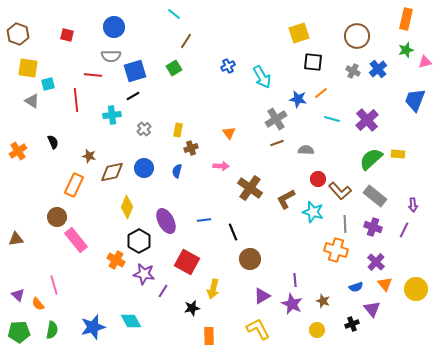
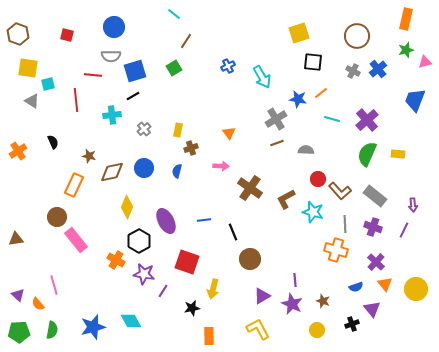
green semicircle at (371, 159): moved 4 px left, 5 px up; rotated 25 degrees counterclockwise
red square at (187, 262): rotated 10 degrees counterclockwise
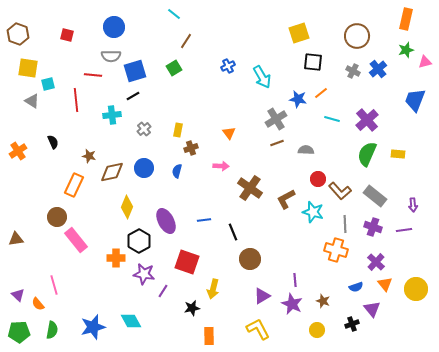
purple line at (404, 230): rotated 56 degrees clockwise
orange cross at (116, 260): moved 2 px up; rotated 30 degrees counterclockwise
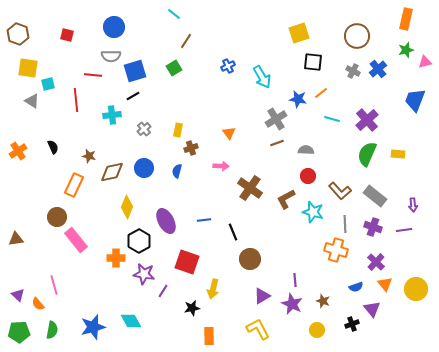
black semicircle at (53, 142): moved 5 px down
red circle at (318, 179): moved 10 px left, 3 px up
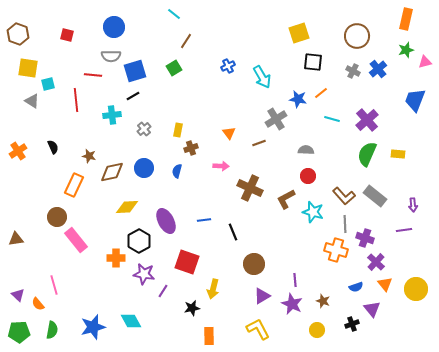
brown line at (277, 143): moved 18 px left
brown cross at (250, 188): rotated 10 degrees counterclockwise
brown L-shape at (340, 191): moved 4 px right, 5 px down
yellow diamond at (127, 207): rotated 65 degrees clockwise
purple cross at (373, 227): moved 8 px left, 11 px down
brown circle at (250, 259): moved 4 px right, 5 px down
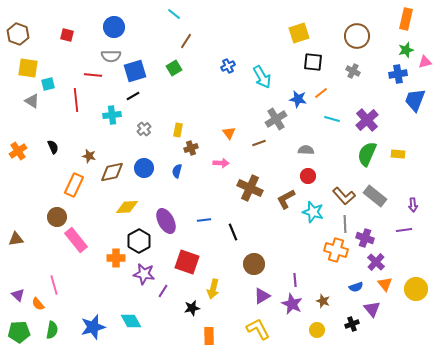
blue cross at (378, 69): moved 20 px right, 5 px down; rotated 30 degrees clockwise
pink arrow at (221, 166): moved 3 px up
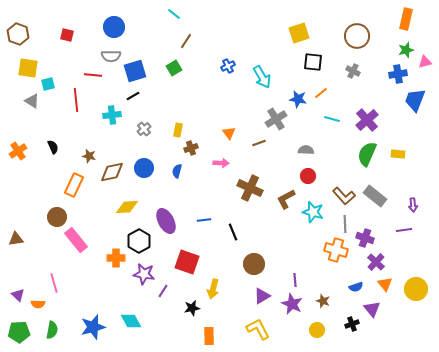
pink line at (54, 285): moved 2 px up
orange semicircle at (38, 304): rotated 48 degrees counterclockwise
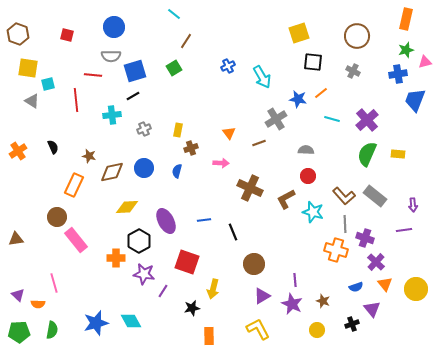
gray cross at (144, 129): rotated 16 degrees clockwise
blue star at (93, 327): moved 3 px right, 4 px up
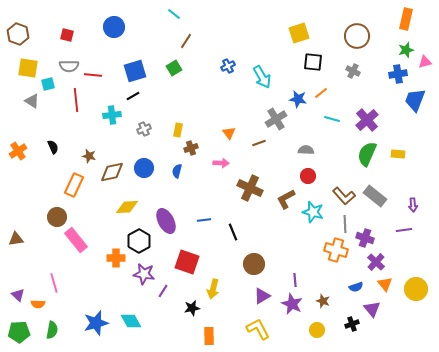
gray semicircle at (111, 56): moved 42 px left, 10 px down
